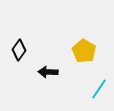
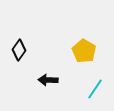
black arrow: moved 8 px down
cyan line: moved 4 px left
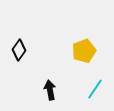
yellow pentagon: rotated 20 degrees clockwise
black arrow: moved 2 px right, 10 px down; rotated 78 degrees clockwise
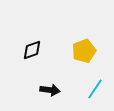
black diamond: moved 13 px right; rotated 35 degrees clockwise
black arrow: rotated 108 degrees clockwise
